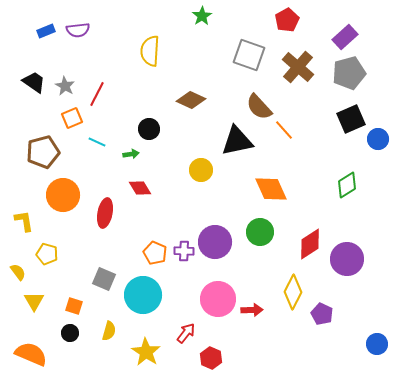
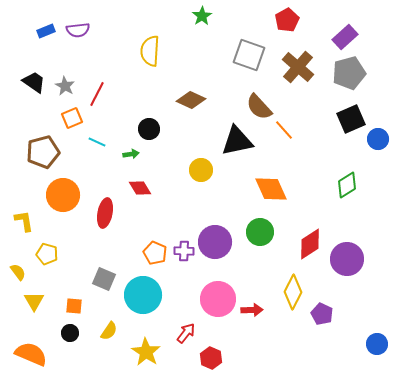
orange square at (74, 306): rotated 12 degrees counterclockwise
yellow semicircle at (109, 331): rotated 18 degrees clockwise
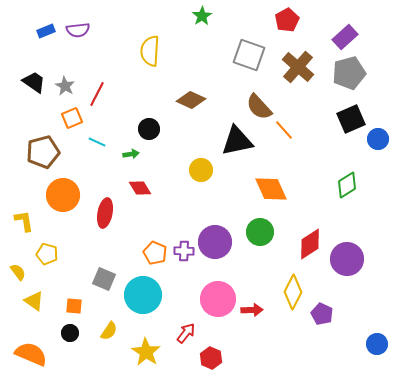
yellow triangle at (34, 301): rotated 25 degrees counterclockwise
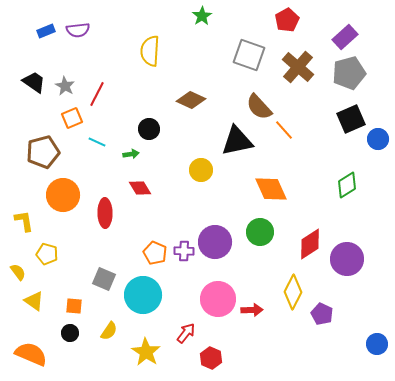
red ellipse at (105, 213): rotated 12 degrees counterclockwise
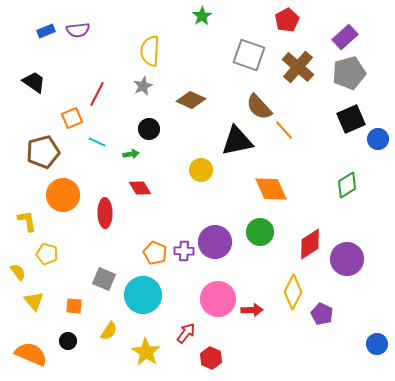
gray star at (65, 86): moved 78 px right; rotated 18 degrees clockwise
yellow L-shape at (24, 221): moved 3 px right
yellow triangle at (34, 301): rotated 15 degrees clockwise
black circle at (70, 333): moved 2 px left, 8 px down
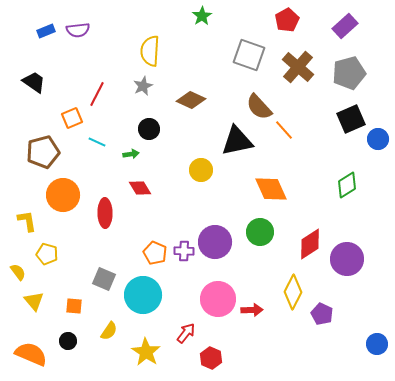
purple rectangle at (345, 37): moved 11 px up
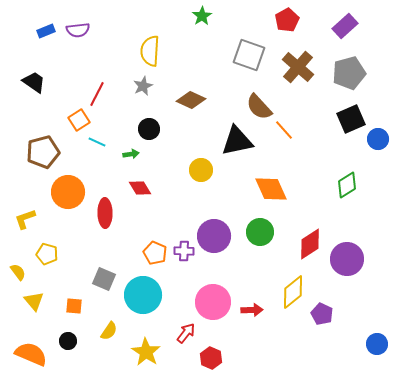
orange square at (72, 118): moved 7 px right, 2 px down; rotated 10 degrees counterclockwise
orange circle at (63, 195): moved 5 px right, 3 px up
yellow L-shape at (27, 221): moved 2 px left, 2 px up; rotated 100 degrees counterclockwise
purple circle at (215, 242): moved 1 px left, 6 px up
yellow diamond at (293, 292): rotated 24 degrees clockwise
pink circle at (218, 299): moved 5 px left, 3 px down
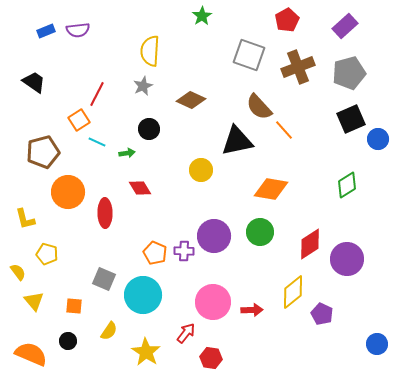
brown cross at (298, 67): rotated 28 degrees clockwise
green arrow at (131, 154): moved 4 px left, 1 px up
orange diamond at (271, 189): rotated 56 degrees counterclockwise
yellow L-shape at (25, 219): rotated 85 degrees counterclockwise
red hexagon at (211, 358): rotated 15 degrees counterclockwise
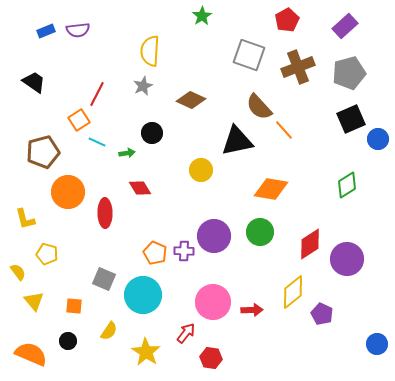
black circle at (149, 129): moved 3 px right, 4 px down
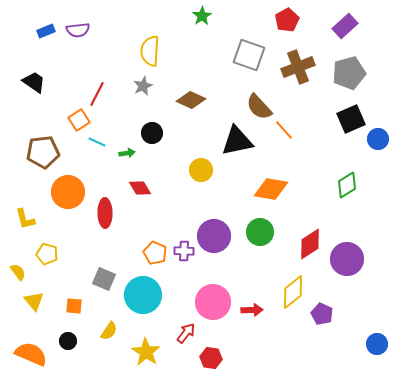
brown pentagon at (43, 152): rotated 8 degrees clockwise
